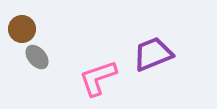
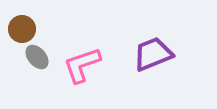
pink L-shape: moved 16 px left, 13 px up
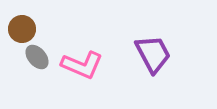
purple trapezoid: rotated 84 degrees clockwise
pink L-shape: rotated 138 degrees counterclockwise
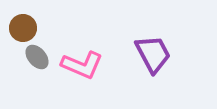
brown circle: moved 1 px right, 1 px up
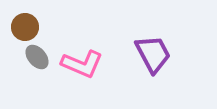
brown circle: moved 2 px right, 1 px up
pink L-shape: moved 1 px up
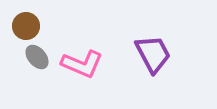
brown circle: moved 1 px right, 1 px up
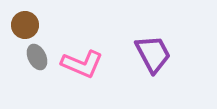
brown circle: moved 1 px left, 1 px up
gray ellipse: rotated 15 degrees clockwise
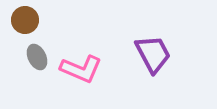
brown circle: moved 5 px up
pink L-shape: moved 1 px left, 5 px down
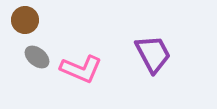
gray ellipse: rotated 25 degrees counterclockwise
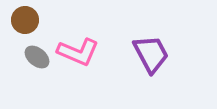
purple trapezoid: moved 2 px left
pink L-shape: moved 3 px left, 17 px up
